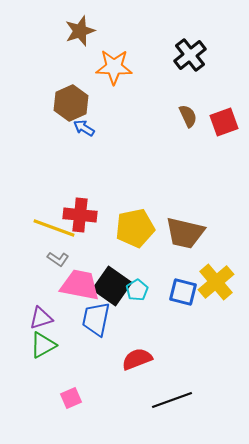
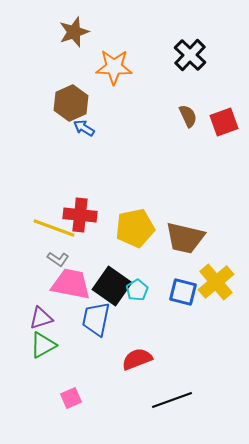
brown star: moved 6 px left, 1 px down
black cross: rotated 8 degrees counterclockwise
brown trapezoid: moved 5 px down
pink trapezoid: moved 9 px left, 1 px up
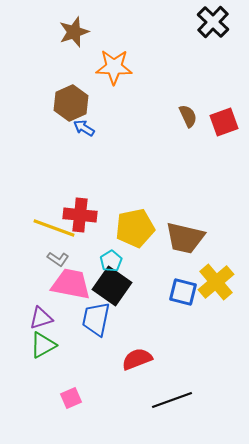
black cross: moved 23 px right, 33 px up
cyan pentagon: moved 26 px left, 29 px up
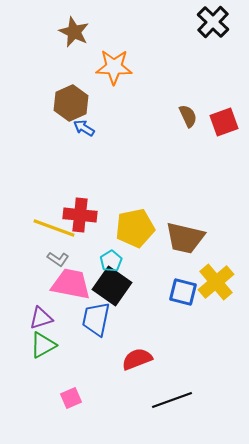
brown star: rotated 28 degrees counterclockwise
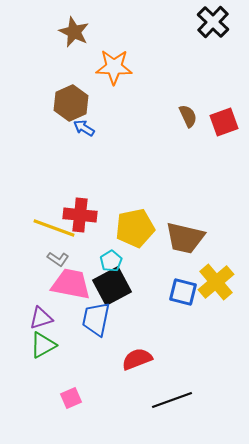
black square: rotated 27 degrees clockwise
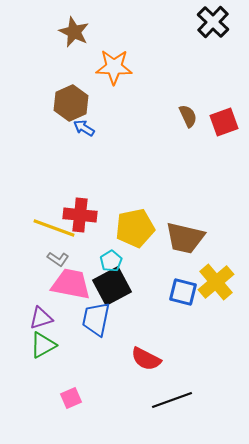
red semicircle: moved 9 px right; rotated 132 degrees counterclockwise
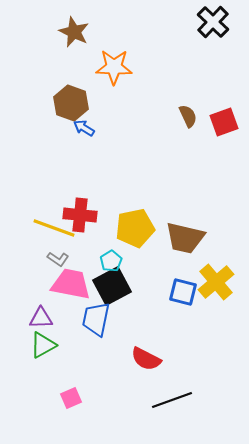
brown hexagon: rotated 16 degrees counterclockwise
purple triangle: rotated 15 degrees clockwise
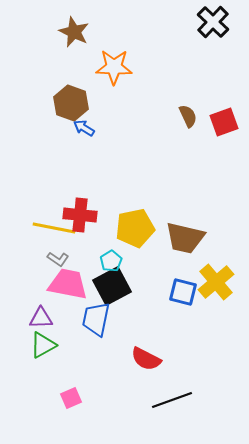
yellow line: rotated 9 degrees counterclockwise
pink trapezoid: moved 3 px left
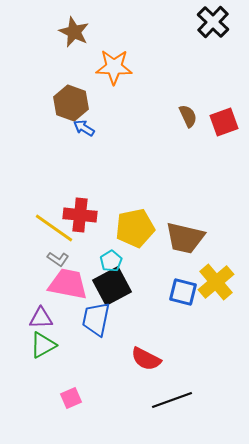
yellow line: rotated 24 degrees clockwise
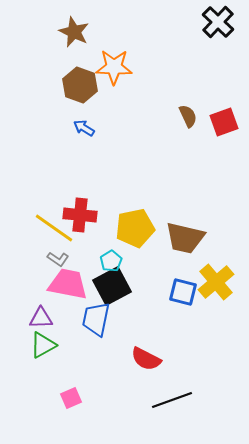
black cross: moved 5 px right
brown hexagon: moved 9 px right, 18 px up
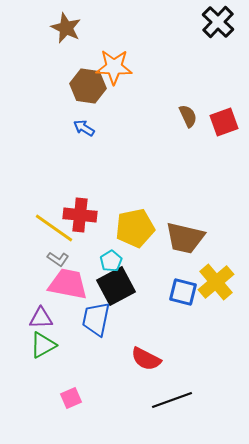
brown star: moved 8 px left, 4 px up
brown hexagon: moved 8 px right, 1 px down; rotated 12 degrees counterclockwise
black square: moved 4 px right
